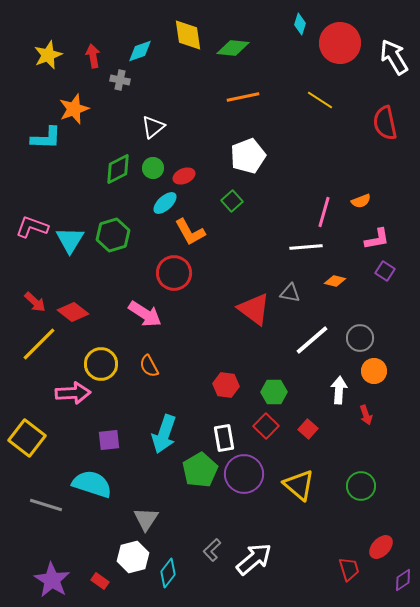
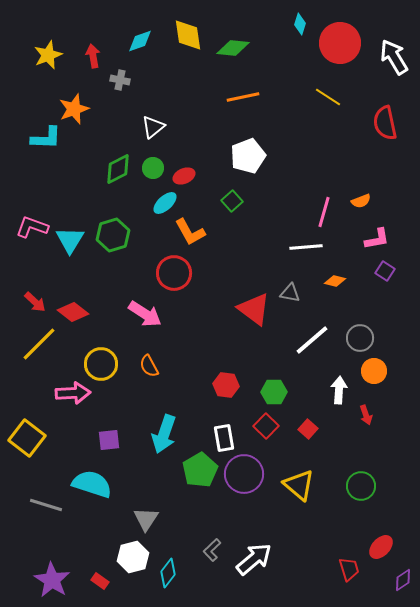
cyan diamond at (140, 51): moved 10 px up
yellow line at (320, 100): moved 8 px right, 3 px up
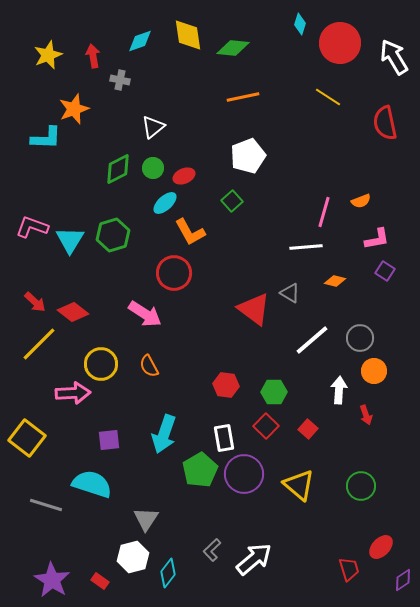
gray triangle at (290, 293): rotated 20 degrees clockwise
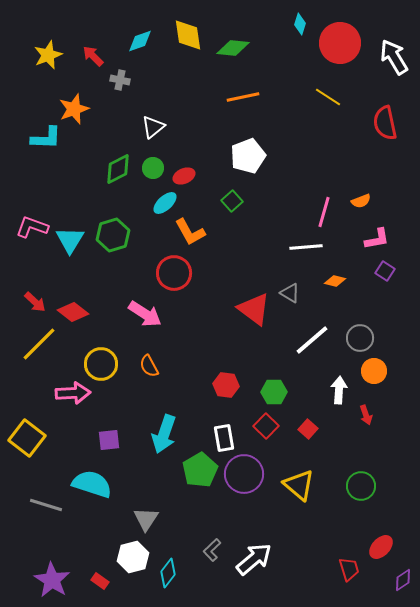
red arrow at (93, 56): rotated 35 degrees counterclockwise
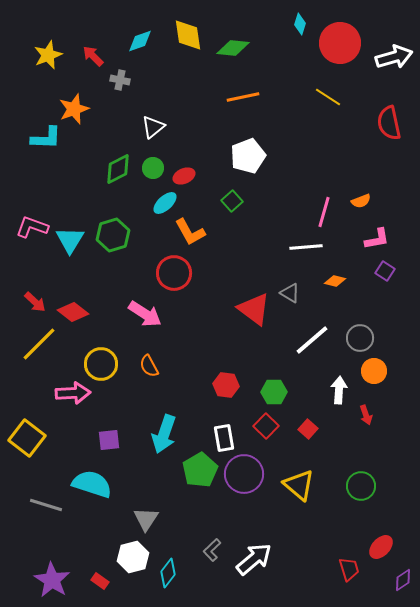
white arrow at (394, 57): rotated 105 degrees clockwise
red semicircle at (385, 123): moved 4 px right
